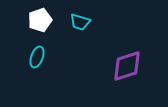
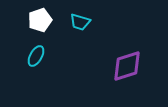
cyan ellipse: moved 1 px left, 1 px up; rotated 10 degrees clockwise
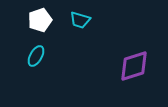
cyan trapezoid: moved 2 px up
purple diamond: moved 7 px right
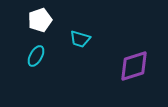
cyan trapezoid: moved 19 px down
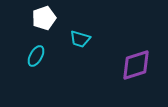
white pentagon: moved 4 px right, 2 px up
purple diamond: moved 2 px right, 1 px up
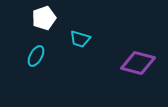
purple diamond: moved 2 px right, 2 px up; rotated 32 degrees clockwise
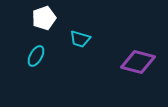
purple diamond: moved 1 px up
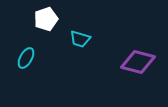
white pentagon: moved 2 px right, 1 px down
cyan ellipse: moved 10 px left, 2 px down
